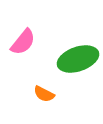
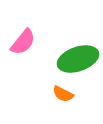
orange semicircle: moved 19 px right
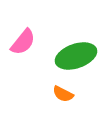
green ellipse: moved 2 px left, 3 px up
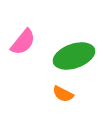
green ellipse: moved 2 px left
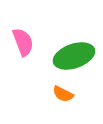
pink semicircle: rotated 60 degrees counterclockwise
